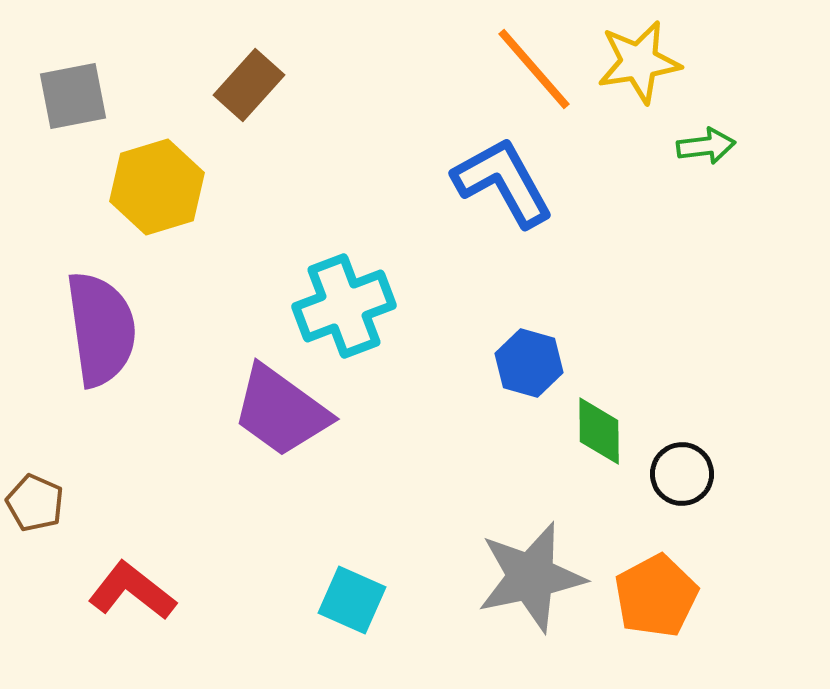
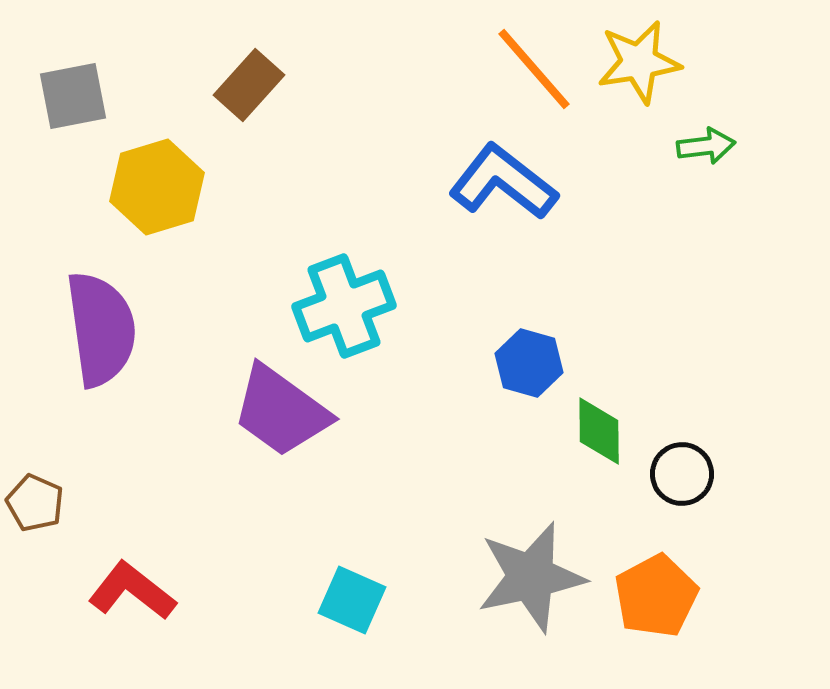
blue L-shape: rotated 23 degrees counterclockwise
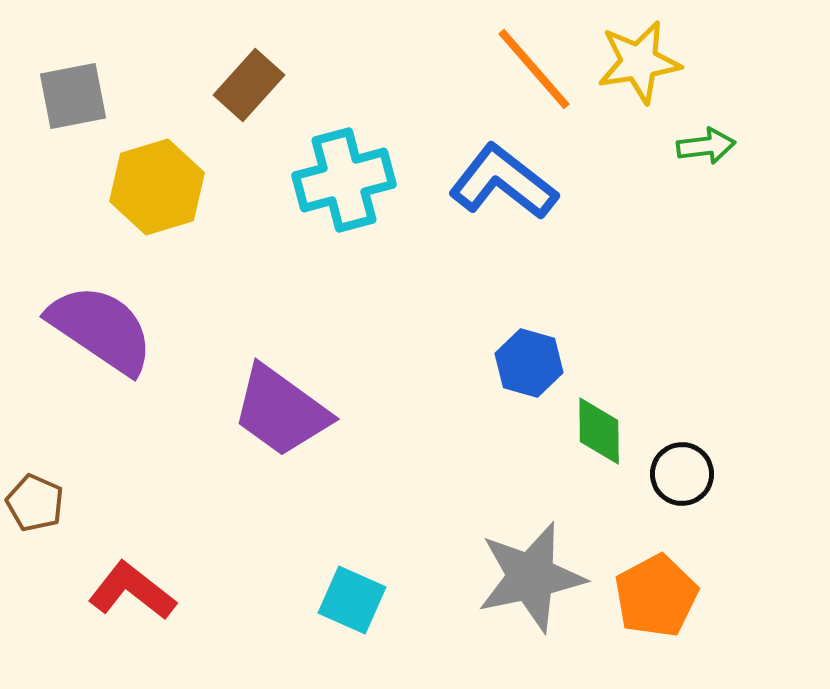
cyan cross: moved 126 px up; rotated 6 degrees clockwise
purple semicircle: rotated 48 degrees counterclockwise
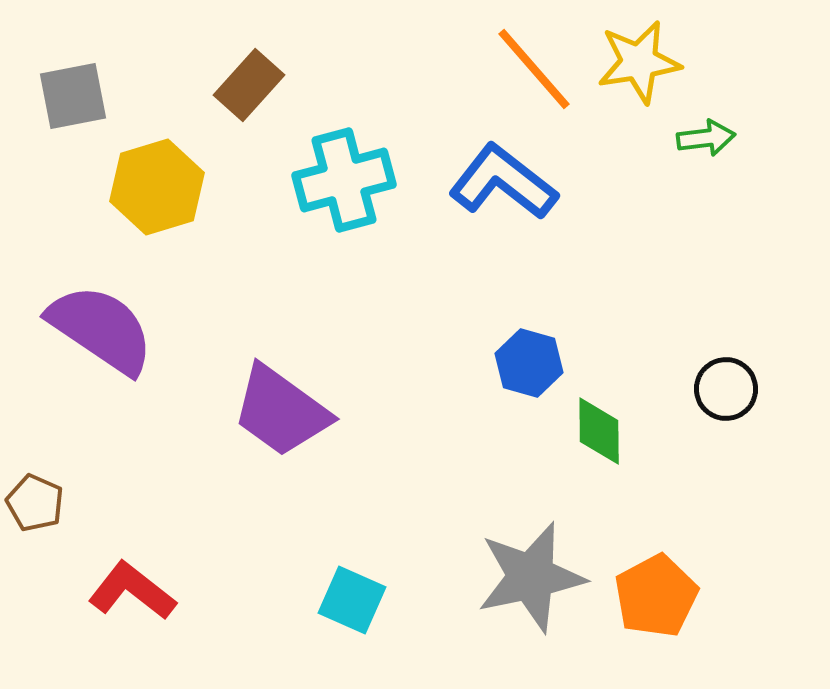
green arrow: moved 8 px up
black circle: moved 44 px right, 85 px up
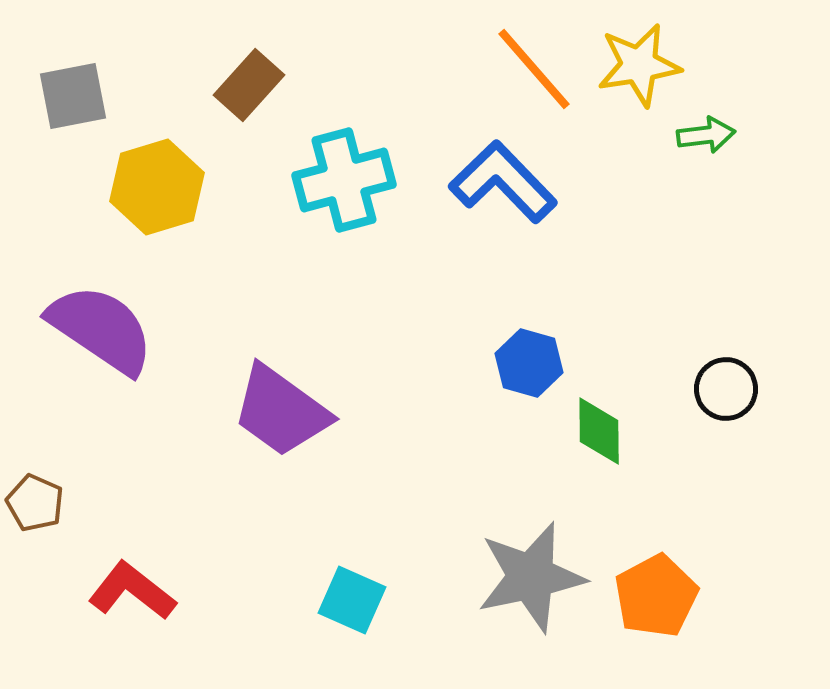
yellow star: moved 3 px down
green arrow: moved 3 px up
blue L-shape: rotated 8 degrees clockwise
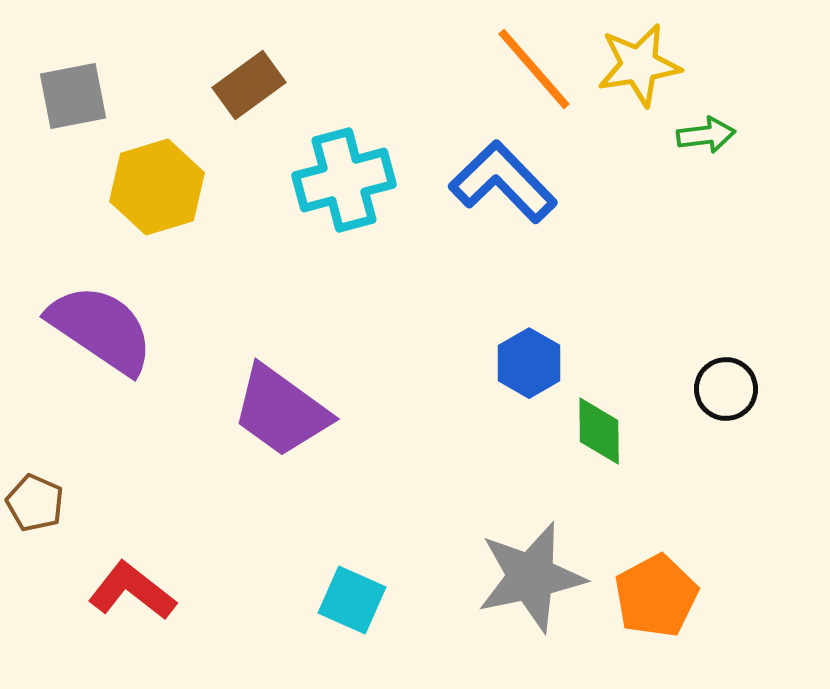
brown rectangle: rotated 12 degrees clockwise
blue hexagon: rotated 14 degrees clockwise
